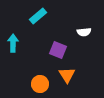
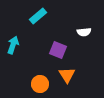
cyan arrow: moved 2 px down; rotated 18 degrees clockwise
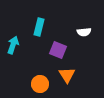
cyan rectangle: moved 1 px right, 11 px down; rotated 36 degrees counterclockwise
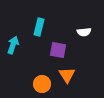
purple square: rotated 12 degrees counterclockwise
orange circle: moved 2 px right
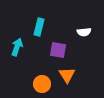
cyan arrow: moved 4 px right, 2 px down
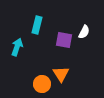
cyan rectangle: moved 2 px left, 2 px up
white semicircle: rotated 56 degrees counterclockwise
purple square: moved 6 px right, 10 px up
orange triangle: moved 6 px left, 1 px up
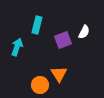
purple square: moved 1 px left; rotated 30 degrees counterclockwise
orange triangle: moved 2 px left
orange circle: moved 2 px left, 1 px down
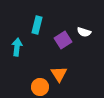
white semicircle: rotated 80 degrees clockwise
purple square: rotated 12 degrees counterclockwise
cyan arrow: rotated 12 degrees counterclockwise
orange circle: moved 2 px down
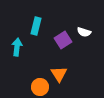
cyan rectangle: moved 1 px left, 1 px down
